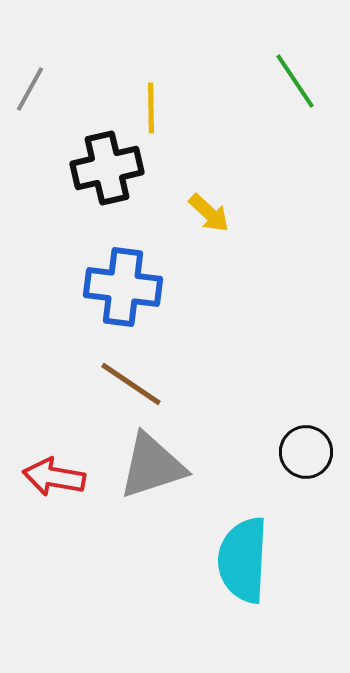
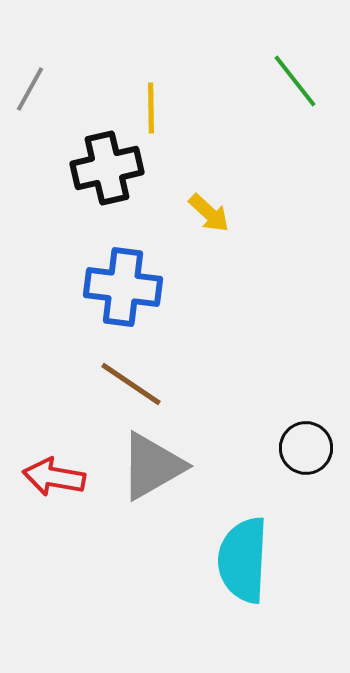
green line: rotated 4 degrees counterclockwise
black circle: moved 4 px up
gray triangle: rotated 12 degrees counterclockwise
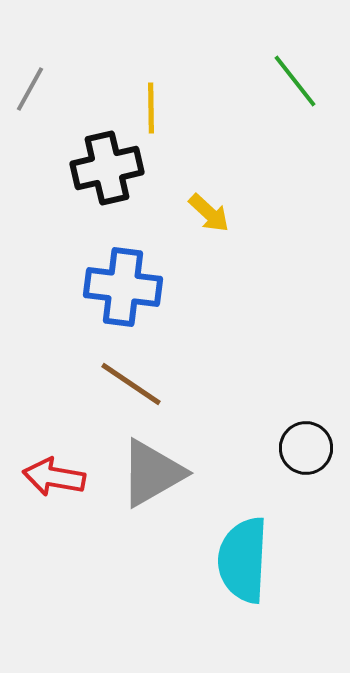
gray triangle: moved 7 px down
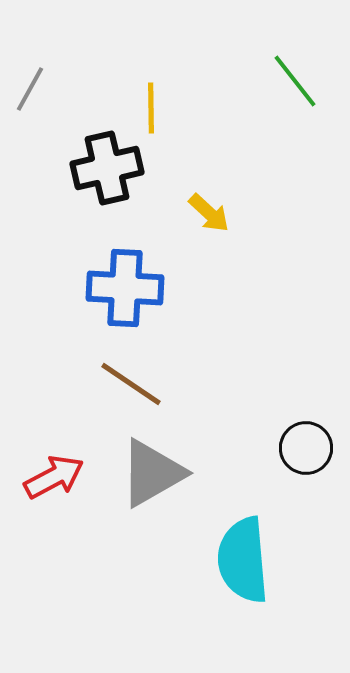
blue cross: moved 2 px right, 1 px down; rotated 4 degrees counterclockwise
red arrow: rotated 142 degrees clockwise
cyan semicircle: rotated 8 degrees counterclockwise
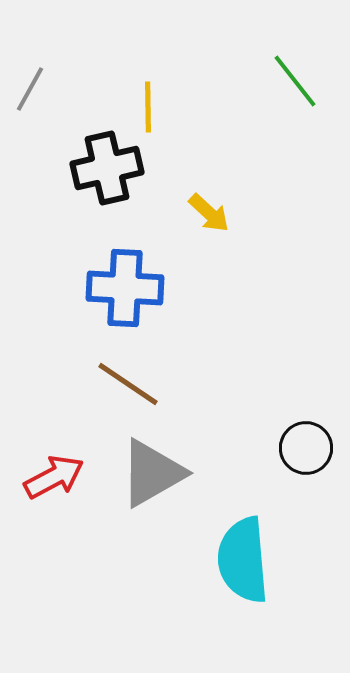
yellow line: moved 3 px left, 1 px up
brown line: moved 3 px left
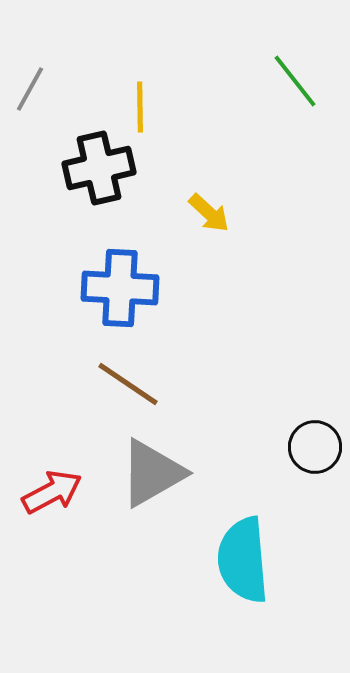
yellow line: moved 8 px left
black cross: moved 8 px left
blue cross: moved 5 px left
black circle: moved 9 px right, 1 px up
red arrow: moved 2 px left, 15 px down
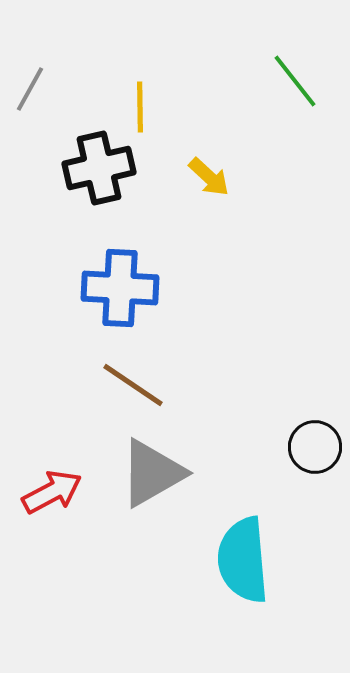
yellow arrow: moved 36 px up
brown line: moved 5 px right, 1 px down
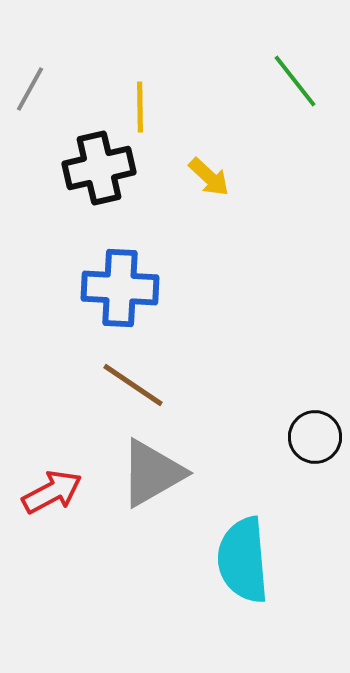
black circle: moved 10 px up
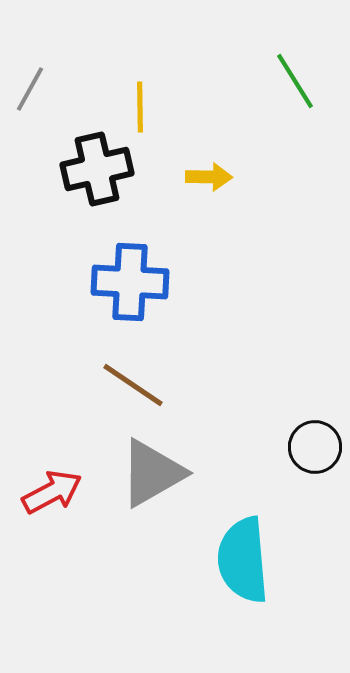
green line: rotated 6 degrees clockwise
black cross: moved 2 px left, 1 px down
yellow arrow: rotated 42 degrees counterclockwise
blue cross: moved 10 px right, 6 px up
black circle: moved 10 px down
